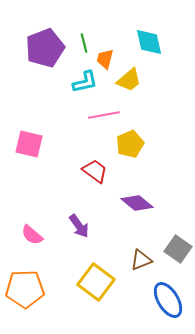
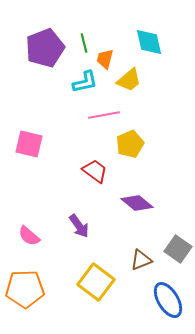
pink semicircle: moved 3 px left, 1 px down
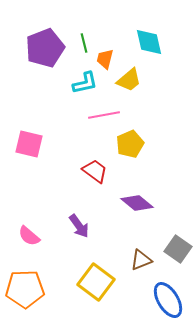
cyan L-shape: moved 1 px down
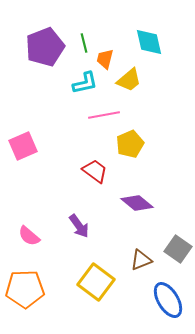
purple pentagon: moved 1 px up
pink square: moved 6 px left, 2 px down; rotated 36 degrees counterclockwise
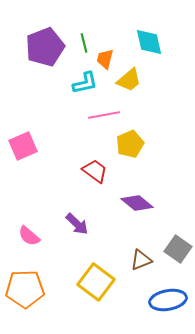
purple arrow: moved 2 px left, 2 px up; rotated 10 degrees counterclockwise
blue ellipse: rotated 69 degrees counterclockwise
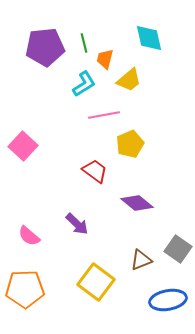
cyan diamond: moved 4 px up
purple pentagon: rotated 15 degrees clockwise
cyan L-shape: moved 1 px left, 1 px down; rotated 20 degrees counterclockwise
pink square: rotated 24 degrees counterclockwise
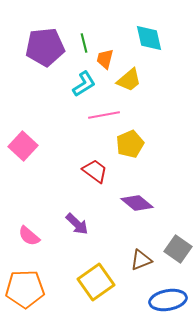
yellow square: rotated 18 degrees clockwise
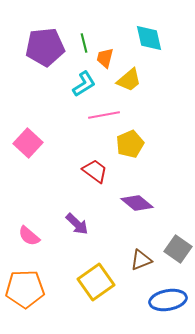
orange trapezoid: moved 1 px up
pink square: moved 5 px right, 3 px up
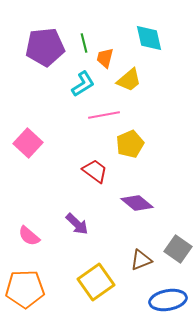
cyan L-shape: moved 1 px left
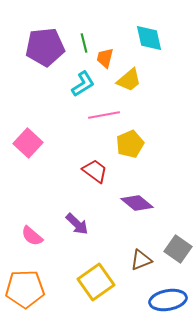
pink semicircle: moved 3 px right
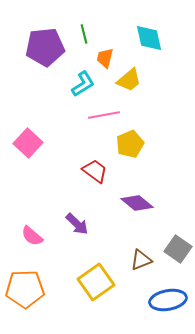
green line: moved 9 px up
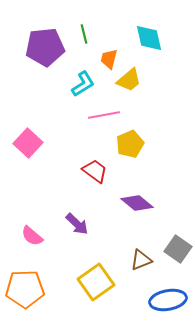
orange trapezoid: moved 4 px right, 1 px down
